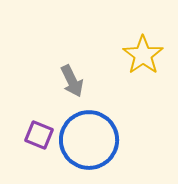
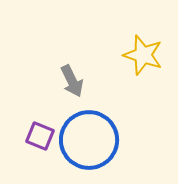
yellow star: rotated 18 degrees counterclockwise
purple square: moved 1 px right, 1 px down
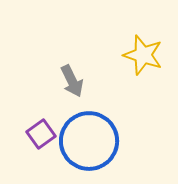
purple square: moved 1 px right, 2 px up; rotated 32 degrees clockwise
blue circle: moved 1 px down
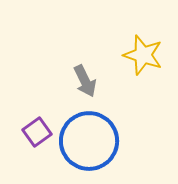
gray arrow: moved 13 px right
purple square: moved 4 px left, 2 px up
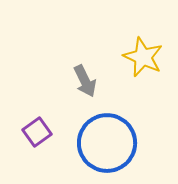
yellow star: moved 2 px down; rotated 6 degrees clockwise
blue circle: moved 18 px right, 2 px down
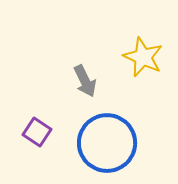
purple square: rotated 20 degrees counterclockwise
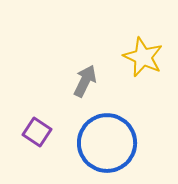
gray arrow: rotated 128 degrees counterclockwise
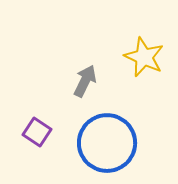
yellow star: moved 1 px right
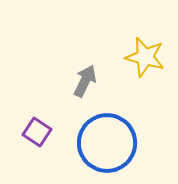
yellow star: moved 1 px right; rotated 9 degrees counterclockwise
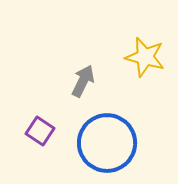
gray arrow: moved 2 px left
purple square: moved 3 px right, 1 px up
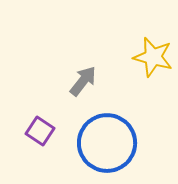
yellow star: moved 8 px right
gray arrow: rotated 12 degrees clockwise
